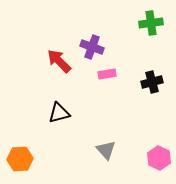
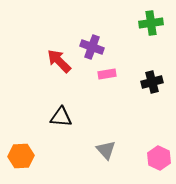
black triangle: moved 2 px right, 4 px down; rotated 20 degrees clockwise
orange hexagon: moved 1 px right, 3 px up
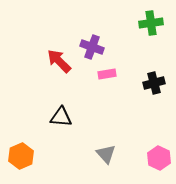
black cross: moved 2 px right, 1 px down
gray triangle: moved 4 px down
orange hexagon: rotated 20 degrees counterclockwise
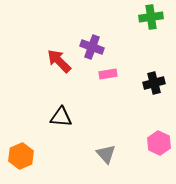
green cross: moved 6 px up
pink rectangle: moved 1 px right
pink hexagon: moved 15 px up
